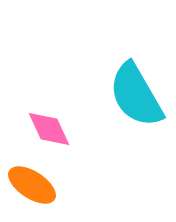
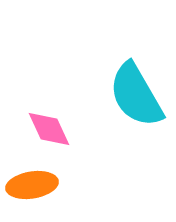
orange ellipse: rotated 42 degrees counterclockwise
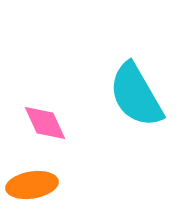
pink diamond: moved 4 px left, 6 px up
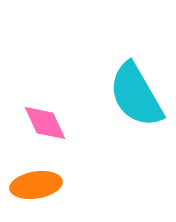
orange ellipse: moved 4 px right
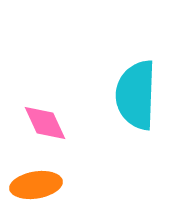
cyan semicircle: rotated 32 degrees clockwise
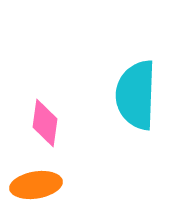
pink diamond: rotated 33 degrees clockwise
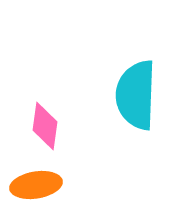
pink diamond: moved 3 px down
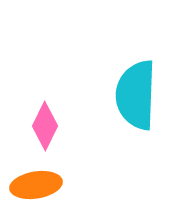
pink diamond: rotated 18 degrees clockwise
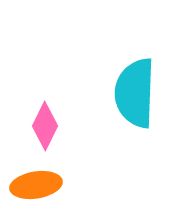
cyan semicircle: moved 1 px left, 2 px up
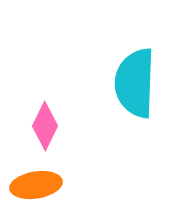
cyan semicircle: moved 10 px up
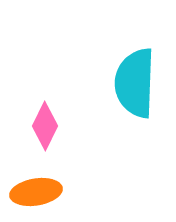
orange ellipse: moved 7 px down
